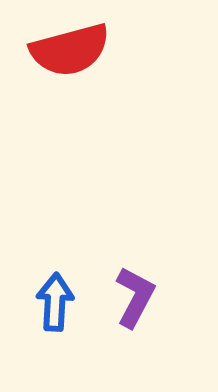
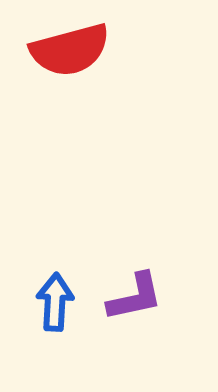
purple L-shape: rotated 50 degrees clockwise
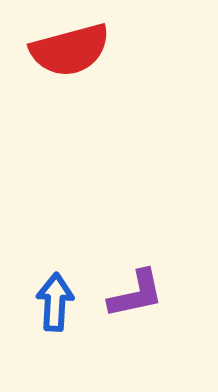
purple L-shape: moved 1 px right, 3 px up
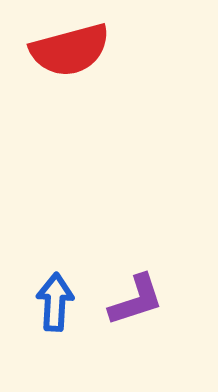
purple L-shape: moved 6 px down; rotated 6 degrees counterclockwise
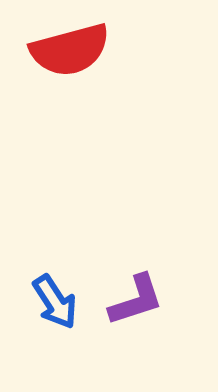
blue arrow: rotated 144 degrees clockwise
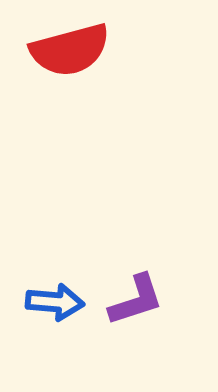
blue arrow: rotated 52 degrees counterclockwise
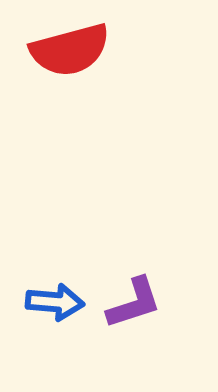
purple L-shape: moved 2 px left, 3 px down
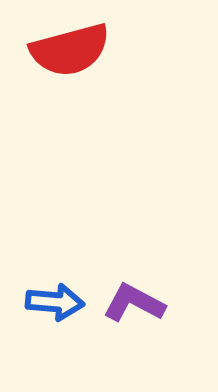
purple L-shape: rotated 134 degrees counterclockwise
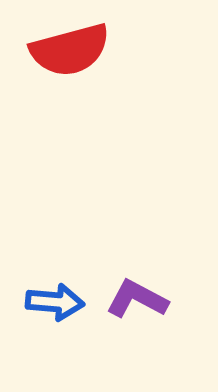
purple L-shape: moved 3 px right, 4 px up
